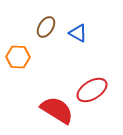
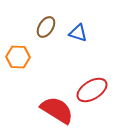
blue triangle: rotated 12 degrees counterclockwise
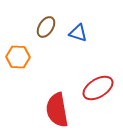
red ellipse: moved 6 px right, 2 px up
red semicircle: rotated 132 degrees counterclockwise
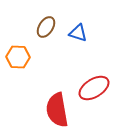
red ellipse: moved 4 px left
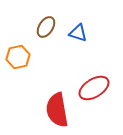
orange hexagon: rotated 15 degrees counterclockwise
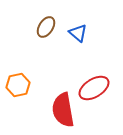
blue triangle: rotated 24 degrees clockwise
orange hexagon: moved 28 px down
red semicircle: moved 6 px right
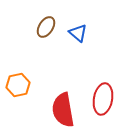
red ellipse: moved 9 px right, 11 px down; rotated 48 degrees counterclockwise
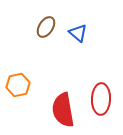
red ellipse: moved 2 px left; rotated 8 degrees counterclockwise
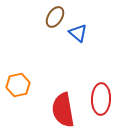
brown ellipse: moved 9 px right, 10 px up
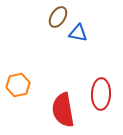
brown ellipse: moved 3 px right
blue triangle: rotated 30 degrees counterclockwise
red ellipse: moved 5 px up
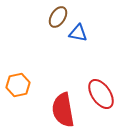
red ellipse: rotated 36 degrees counterclockwise
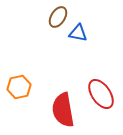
orange hexagon: moved 1 px right, 2 px down
